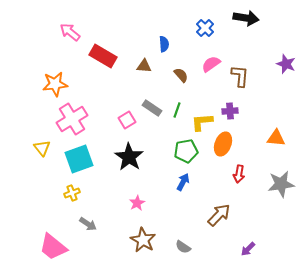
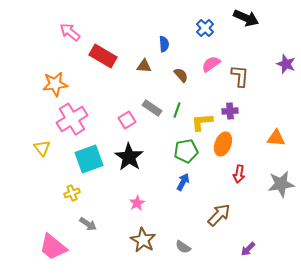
black arrow: rotated 15 degrees clockwise
cyan square: moved 10 px right
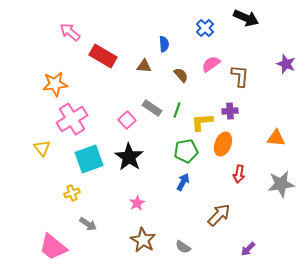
pink square: rotated 12 degrees counterclockwise
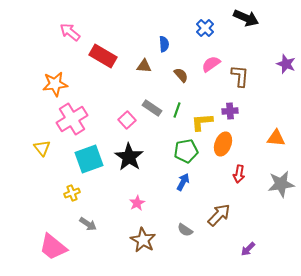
gray semicircle: moved 2 px right, 17 px up
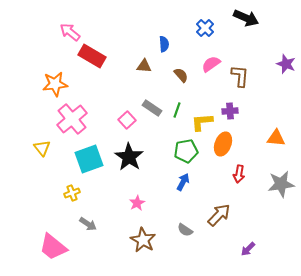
red rectangle: moved 11 px left
pink cross: rotated 8 degrees counterclockwise
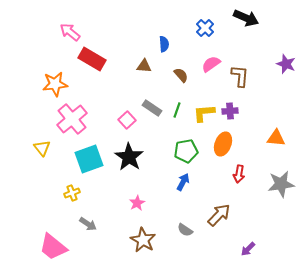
red rectangle: moved 3 px down
yellow L-shape: moved 2 px right, 9 px up
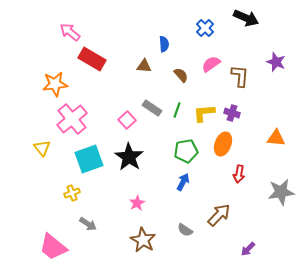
purple star: moved 10 px left, 2 px up
purple cross: moved 2 px right, 2 px down; rotated 21 degrees clockwise
gray star: moved 8 px down
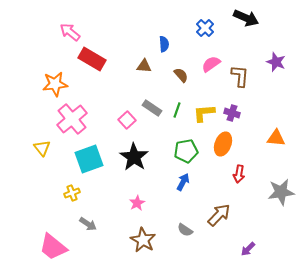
black star: moved 5 px right
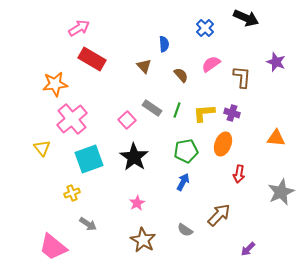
pink arrow: moved 9 px right, 4 px up; rotated 110 degrees clockwise
brown triangle: rotated 42 degrees clockwise
brown L-shape: moved 2 px right, 1 px down
gray star: rotated 16 degrees counterclockwise
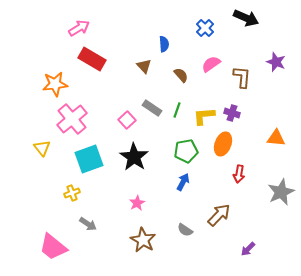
yellow L-shape: moved 3 px down
